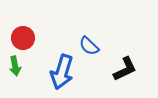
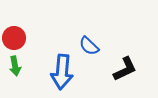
red circle: moved 9 px left
blue arrow: rotated 12 degrees counterclockwise
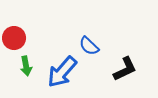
green arrow: moved 11 px right
blue arrow: rotated 36 degrees clockwise
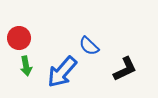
red circle: moved 5 px right
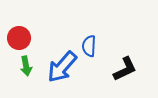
blue semicircle: rotated 50 degrees clockwise
blue arrow: moved 5 px up
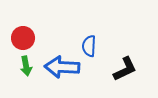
red circle: moved 4 px right
blue arrow: rotated 52 degrees clockwise
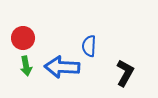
black L-shape: moved 4 px down; rotated 36 degrees counterclockwise
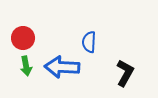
blue semicircle: moved 4 px up
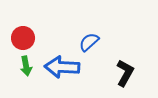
blue semicircle: rotated 45 degrees clockwise
